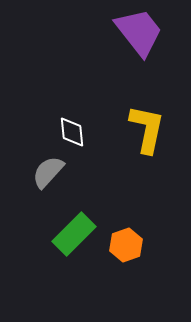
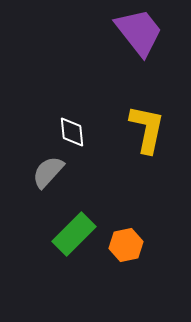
orange hexagon: rotated 8 degrees clockwise
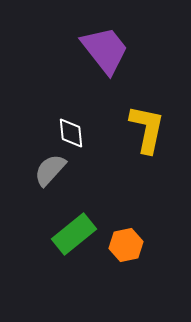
purple trapezoid: moved 34 px left, 18 px down
white diamond: moved 1 px left, 1 px down
gray semicircle: moved 2 px right, 2 px up
green rectangle: rotated 6 degrees clockwise
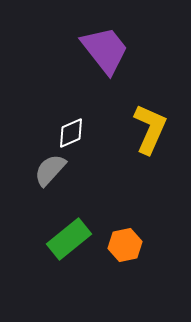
yellow L-shape: moved 3 px right; rotated 12 degrees clockwise
white diamond: rotated 72 degrees clockwise
green rectangle: moved 5 px left, 5 px down
orange hexagon: moved 1 px left
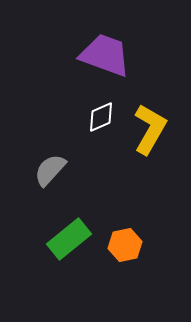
purple trapezoid: moved 5 px down; rotated 32 degrees counterclockwise
yellow L-shape: rotated 6 degrees clockwise
white diamond: moved 30 px right, 16 px up
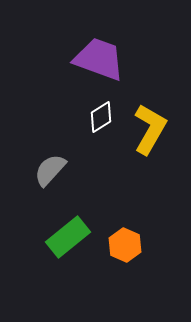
purple trapezoid: moved 6 px left, 4 px down
white diamond: rotated 8 degrees counterclockwise
green rectangle: moved 1 px left, 2 px up
orange hexagon: rotated 24 degrees counterclockwise
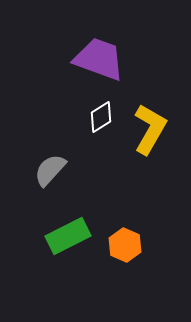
green rectangle: moved 1 px up; rotated 12 degrees clockwise
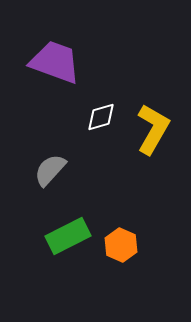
purple trapezoid: moved 44 px left, 3 px down
white diamond: rotated 16 degrees clockwise
yellow L-shape: moved 3 px right
orange hexagon: moved 4 px left
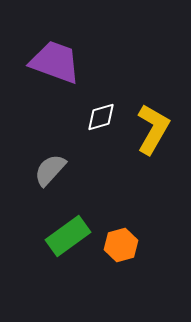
green rectangle: rotated 9 degrees counterclockwise
orange hexagon: rotated 20 degrees clockwise
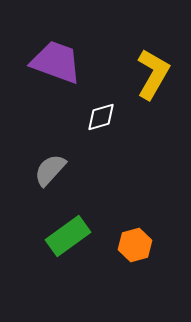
purple trapezoid: moved 1 px right
yellow L-shape: moved 55 px up
orange hexagon: moved 14 px right
